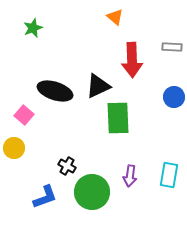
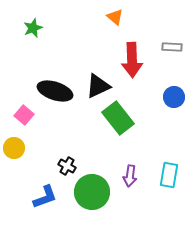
green rectangle: rotated 36 degrees counterclockwise
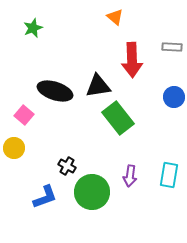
black triangle: rotated 16 degrees clockwise
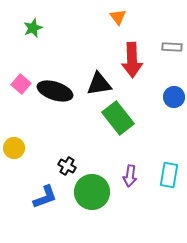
orange triangle: moved 3 px right; rotated 12 degrees clockwise
black triangle: moved 1 px right, 2 px up
pink square: moved 3 px left, 31 px up
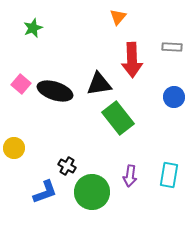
orange triangle: rotated 18 degrees clockwise
blue L-shape: moved 5 px up
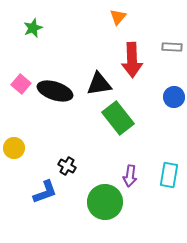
green circle: moved 13 px right, 10 px down
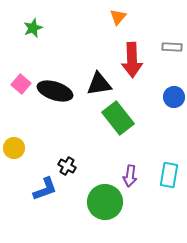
blue L-shape: moved 3 px up
